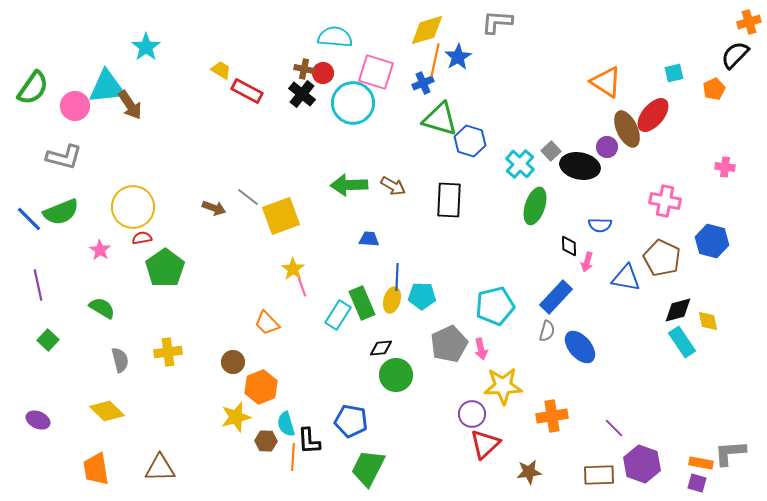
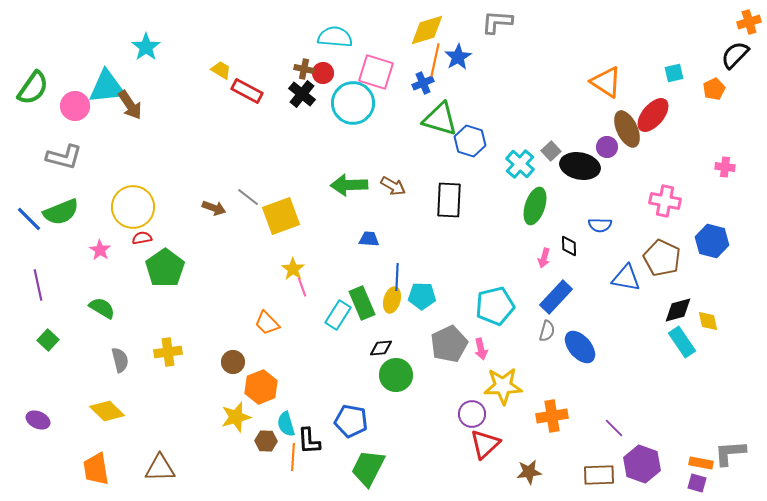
pink arrow at (587, 262): moved 43 px left, 4 px up
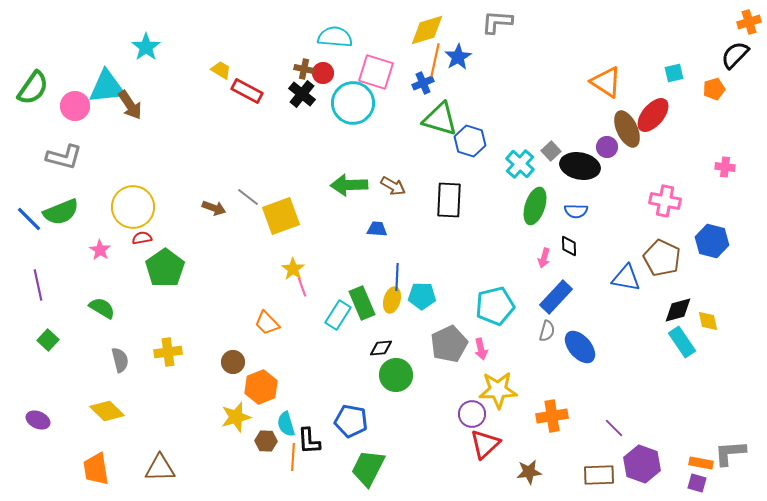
orange pentagon at (714, 89): rotated 10 degrees clockwise
blue semicircle at (600, 225): moved 24 px left, 14 px up
blue trapezoid at (369, 239): moved 8 px right, 10 px up
yellow star at (503, 386): moved 5 px left, 4 px down
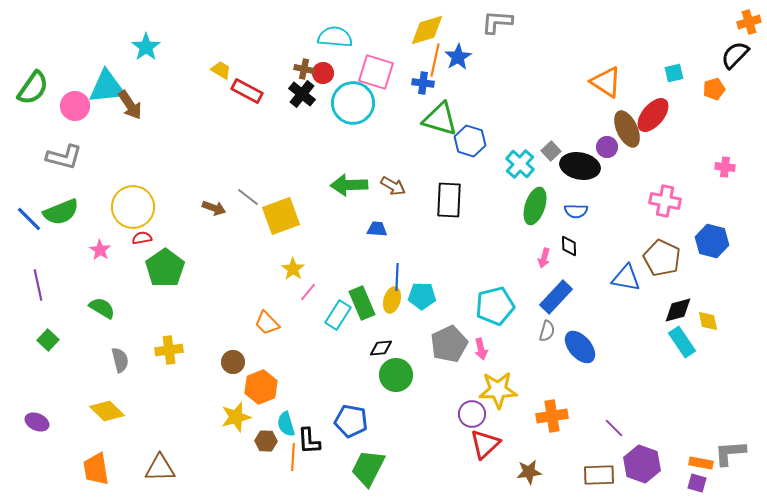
blue cross at (423, 83): rotated 30 degrees clockwise
pink line at (302, 287): moved 6 px right, 5 px down; rotated 60 degrees clockwise
yellow cross at (168, 352): moved 1 px right, 2 px up
purple ellipse at (38, 420): moved 1 px left, 2 px down
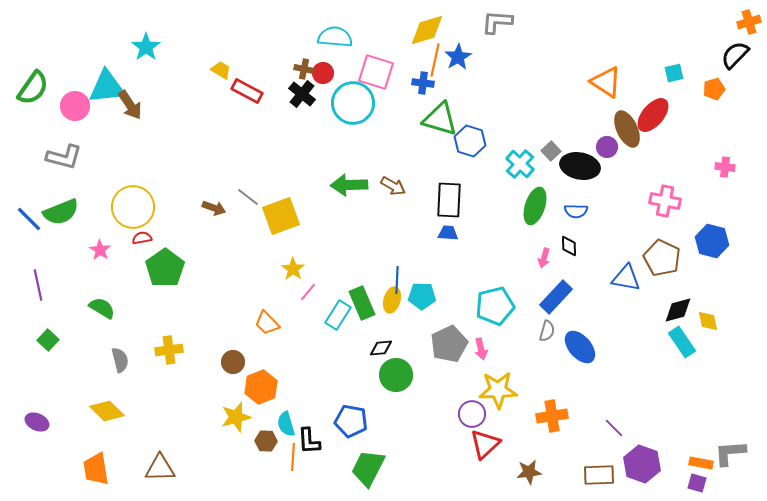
blue trapezoid at (377, 229): moved 71 px right, 4 px down
blue line at (397, 277): moved 3 px down
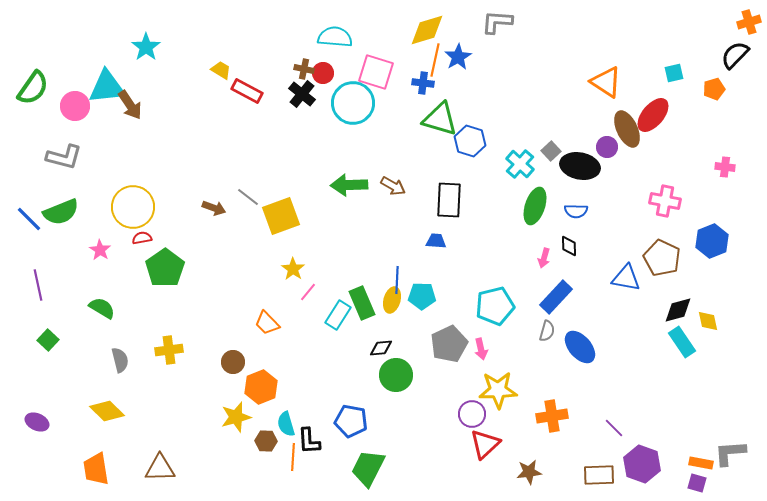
blue trapezoid at (448, 233): moved 12 px left, 8 px down
blue hexagon at (712, 241): rotated 24 degrees clockwise
